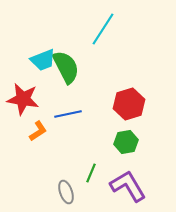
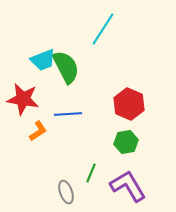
red hexagon: rotated 20 degrees counterclockwise
blue line: rotated 8 degrees clockwise
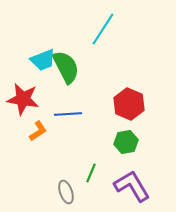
purple L-shape: moved 4 px right
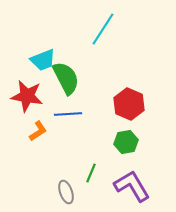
green semicircle: moved 11 px down
red star: moved 4 px right, 3 px up
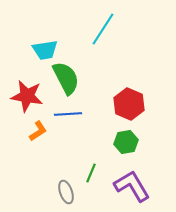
cyan trapezoid: moved 2 px right, 10 px up; rotated 12 degrees clockwise
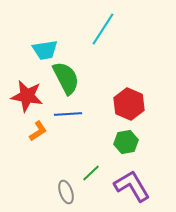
green line: rotated 24 degrees clockwise
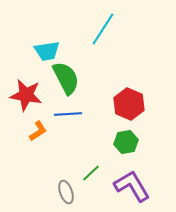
cyan trapezoid: moved 2 px right, 1 px down
red star: moved 1 px left, 1 px up
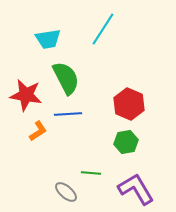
cyan trapezoid: moved 1 px right, 12 px up
green line: rotated 48 degrees clockwise
purple L-shape: moved 4 px right, 3 px down
gray ellipse: rotated 30 degrees counterclockwise
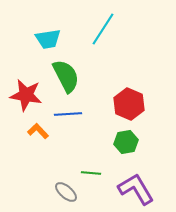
green semicircle: moved 2 px up
orange L-shape: rotated 100 degrees counterclockwise
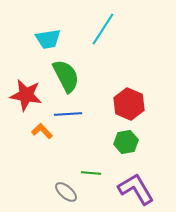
orange L-shape: moved 4 px right
